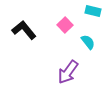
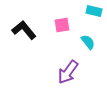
cyan rectangle: moved 1 px right
pink square: moved 3 px left; rotated 35 degrees clockwise
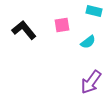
cyan semicircle: rotated 91 degrees clockwise
purple arrow: moved 23 px right, 10 px down
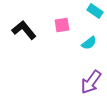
cyan rectangle: moved 1 px right; rotated 21 degrees clockwise
cyan semicircle: moved 1 px right, 1 px down
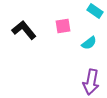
pink square: moved 1 px right, 1 px down
purple arrow: rotated 25 degrees counterclockwise
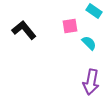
cyan rectangle: moved 1 px left
pink square: moved 7 px right
cyan semicircle: rotated 98 degrees counterclockwise
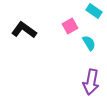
pink square: rotated 21 degrees counterclockwise
black L-shape: rotated 15 degrees counterclockwise
cyan semicircle: rotated 14 degrees clockwise
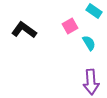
purple arrow: rotated 15 degrees counterclockwise
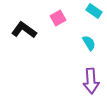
pink square: moved 12 px left, 8 px up
purple arrow: moved 1 px up
